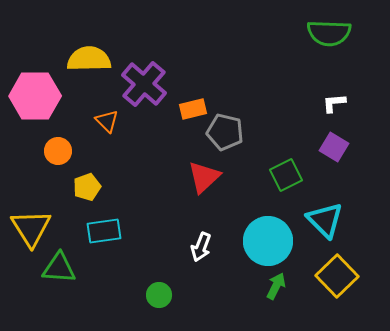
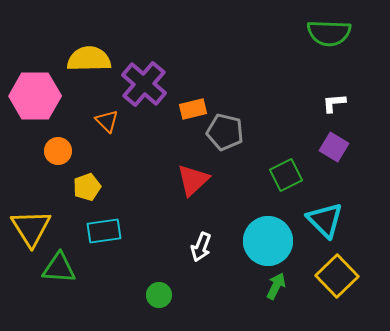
red triangle: moved 11 px left, 3 px down
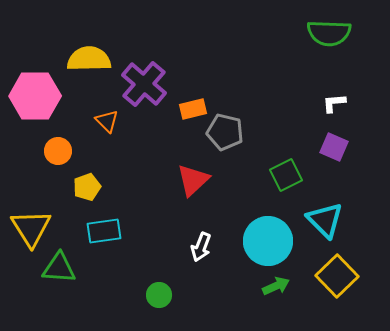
purple square: rotated 8 degrees counterclockwise
green arrow: rotated 40 degrees clockwise
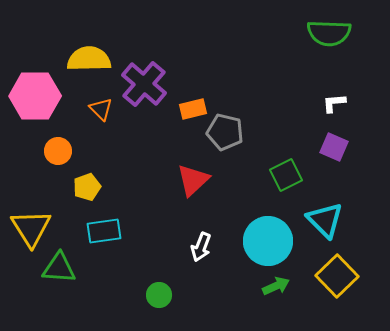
orange triangle: moved 6 px left, 12 px up
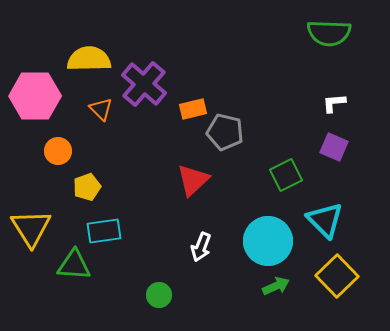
green triangle: moved 15 px right, 3 px up
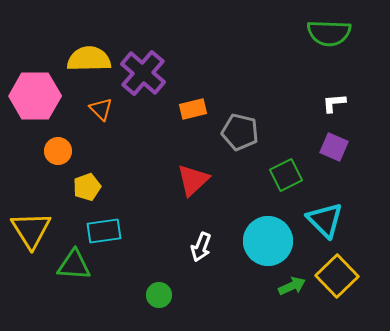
purple cross: moved 1 px left, 11 px up
gray pentagon: moved 15 px right
yellow triangle: moved 2 px down
green arrow: moved 16 px right
